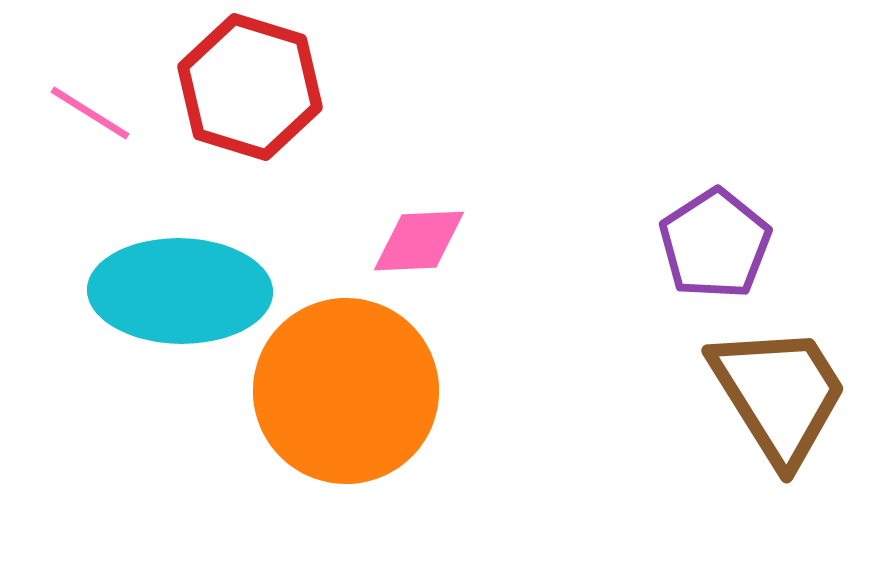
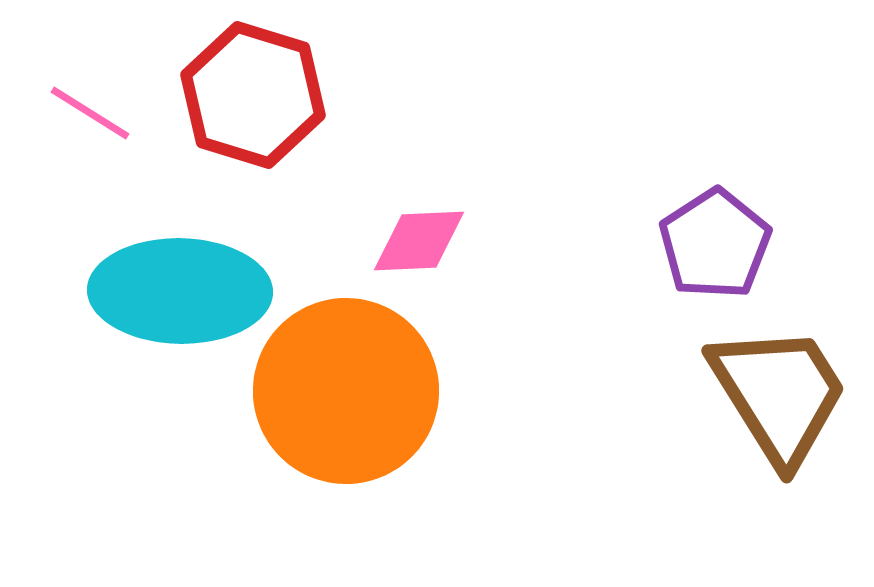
red hexagon: moved 3 px right, 8 px down
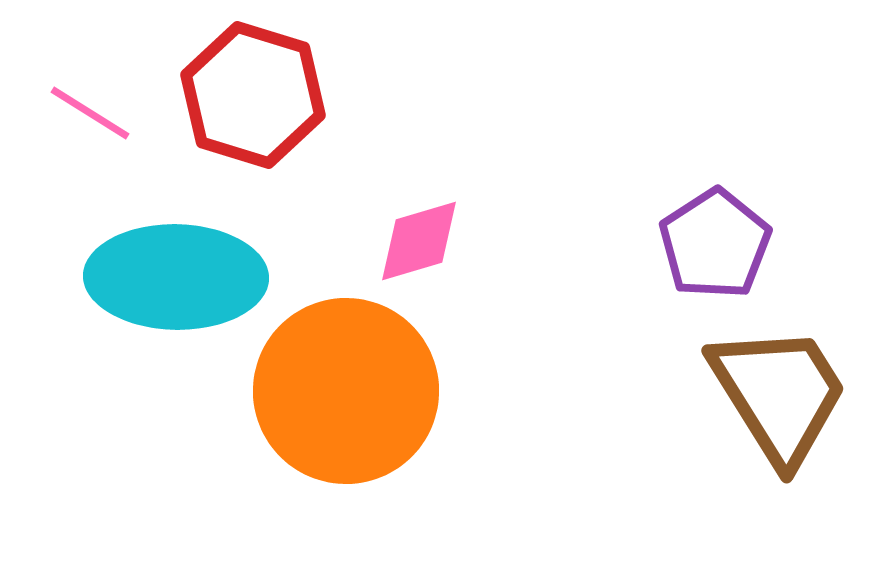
pink diamond: rotated 14 degrees counterclockwise
cyan ellipse: moved 4 px left, 14 px up
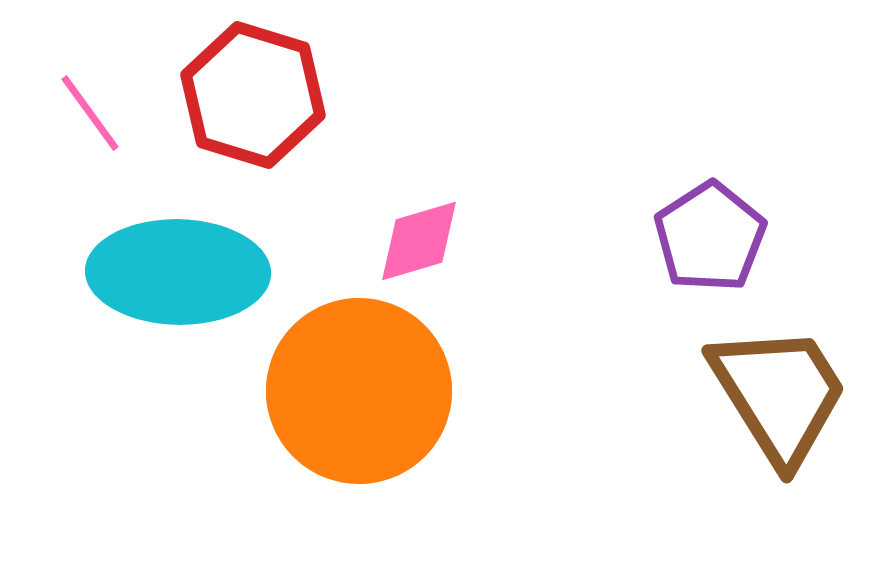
pink line: rotated 22 degrees clockwise
purple pentagon: moved 5 px left, 7 px up
cyan ellipse: moved 2 px right, 5 px up
orange circle: moved 13 px right
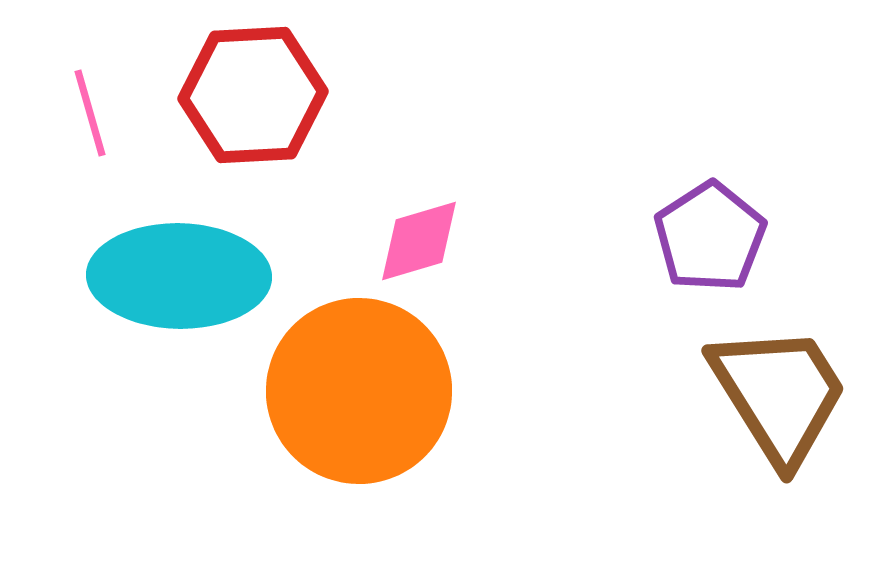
red hexagon: rotated 20 degrees counterclockwise
pink line: rotated 20 degrees clockwise
cyan ellipse: moved 1 px right, 4 px down
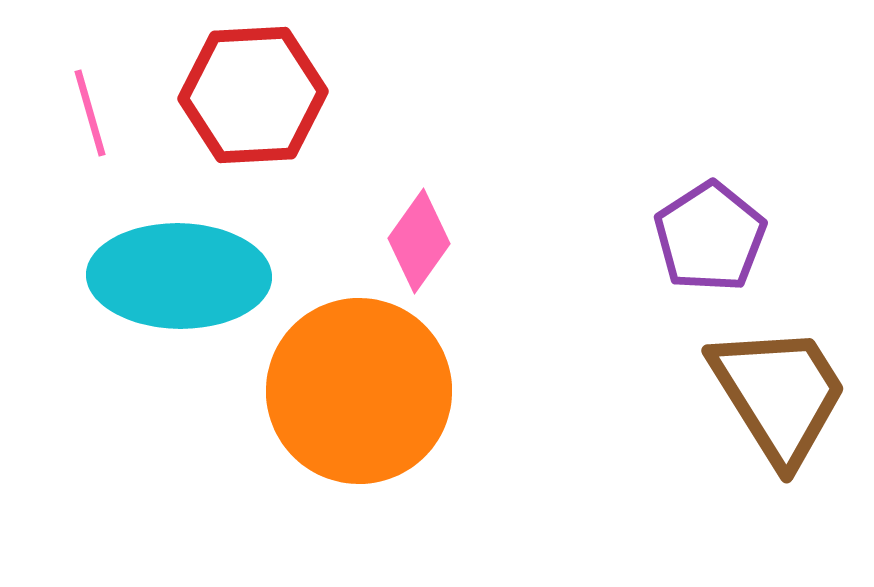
pink diamond: rotated 38 degrees counterclockwise
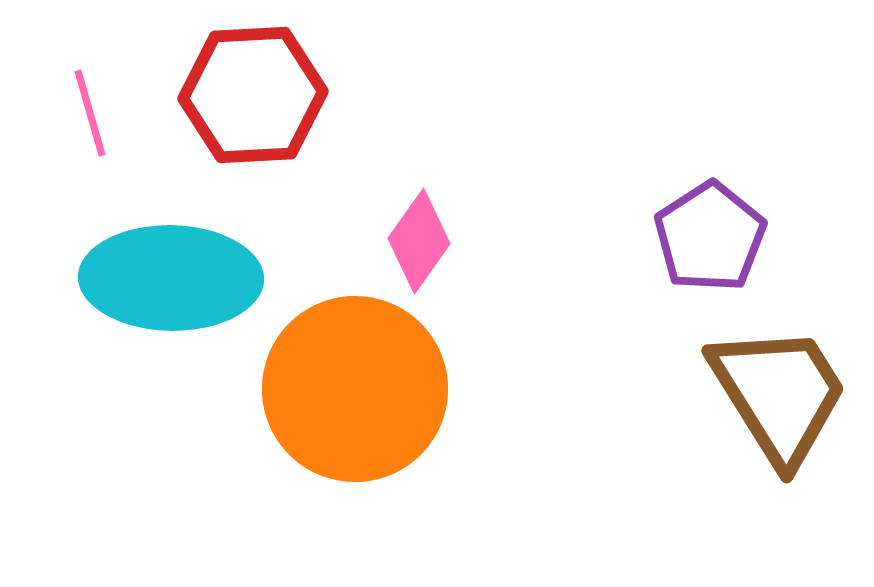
cyan ellipse: moved 8 px left, 2 px down
orange circle: moved 4 px left, 2 px up
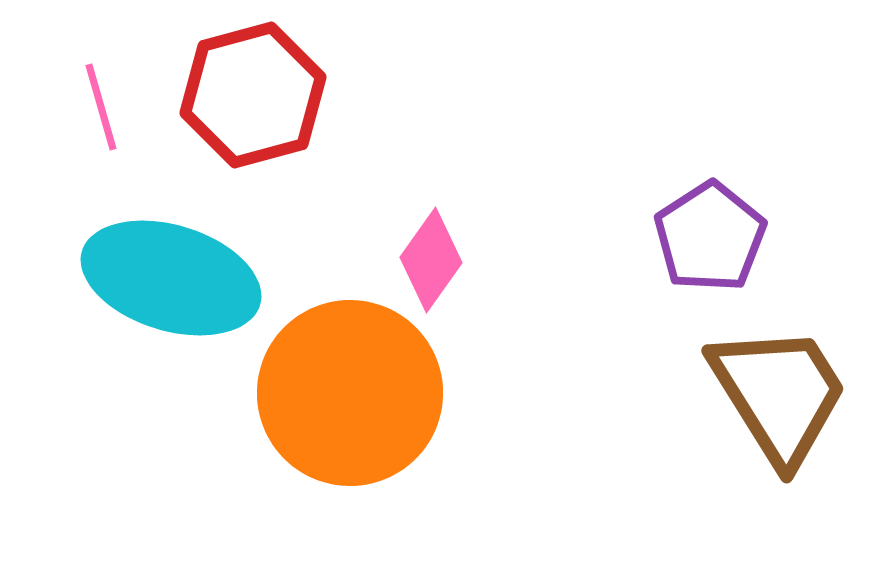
red hexagon: rotated 12 degrees counterclockwise
pink line: moved 11 px right, 6 px up
pink diamond: moved 12 px right, 19 px down
cyan ellipse: rotated 16 degrees clockwise
orange circle: moved 5 px left, 4 px down
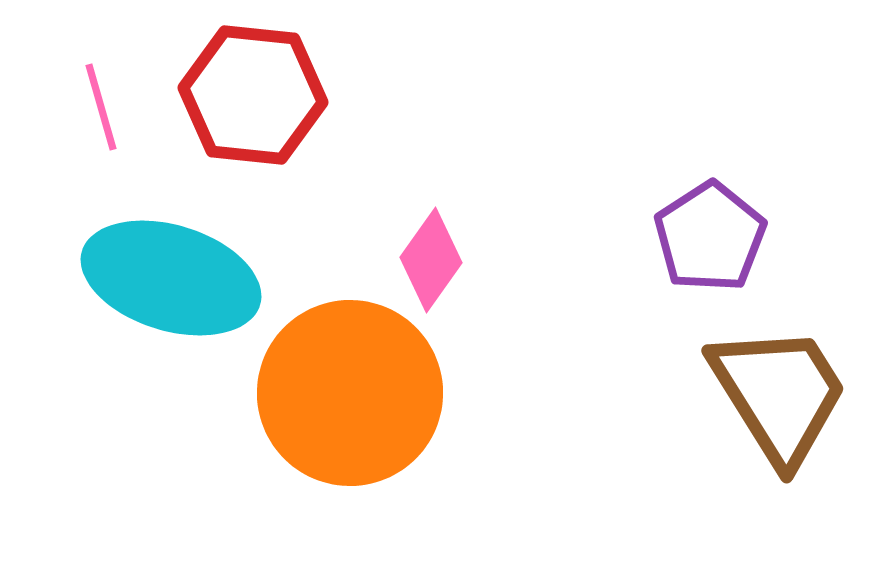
red hexagon: rotated 21 degrees clockwise
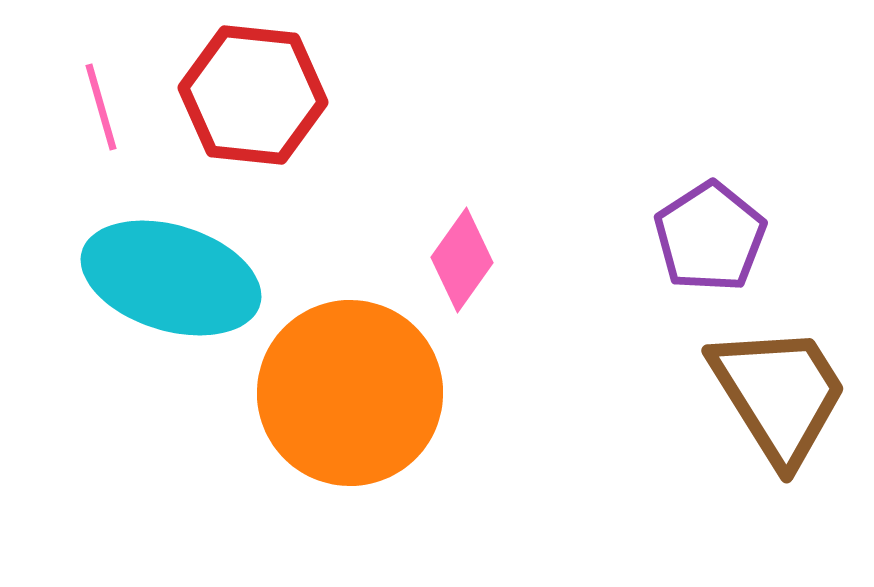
pink diamond: moved 31 px right
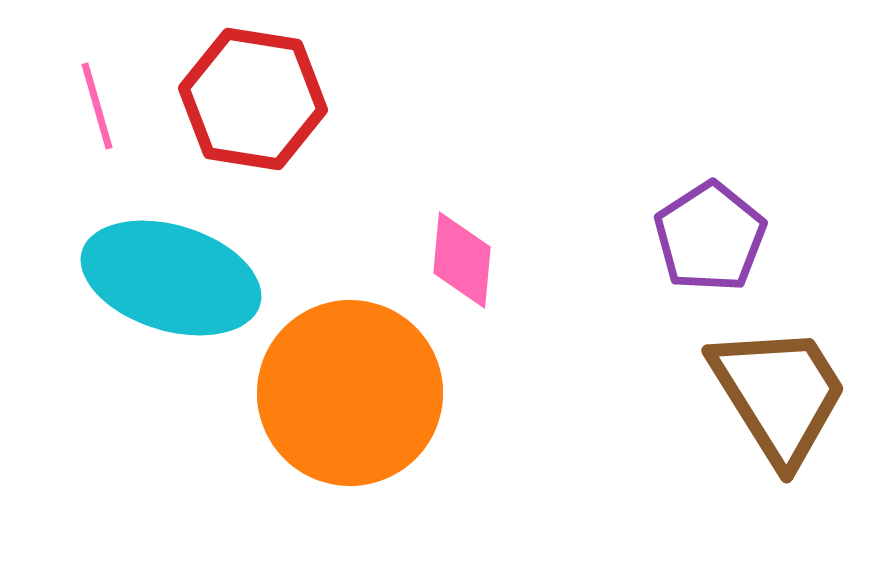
red hexagon: moved 4 px down; rotated 3 degrees clockwise
pink line: moved 4 px left, 1 px up
pink diamond: rotated 30 degrees counterclockwise
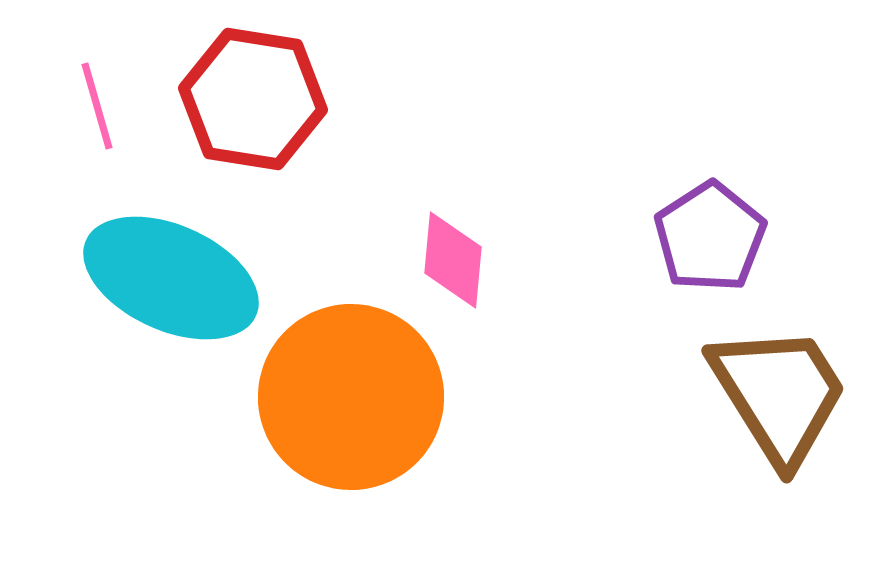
pink diamond: moved 9 px left
cyan ellipse: rotated 7 degrees clockwise
orange circle: moved 1 px right, 4 px down
